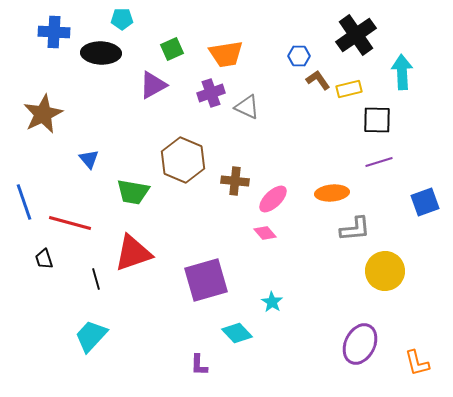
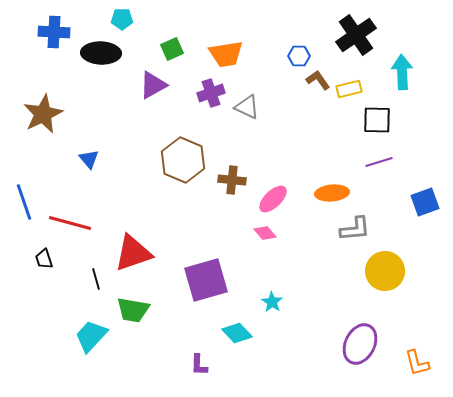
brown cross: moved 3 px left, 1 px up
green trapezoid: moved 118 px down
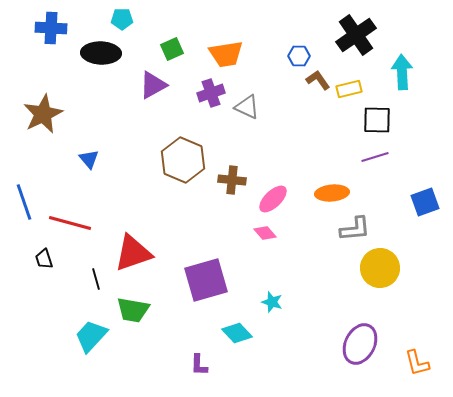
blue cross: moved 3 px left, 4 px up
purple line: moved 4 px left, 5 px up
yellow circle: moved 5 px left, 3 px up
cyan star: rotated 15 degrees counterclockwise
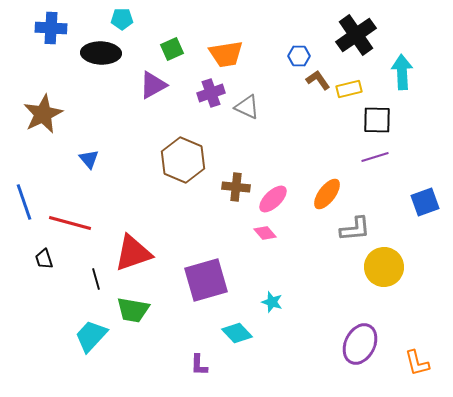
brown cross: moved 4 px right, 7 px down
orange ellipse: moved 5 px left, 1 px down; rotated 48 degrees counterclockwise
yellow circle: moved 4 px right, 1 px up
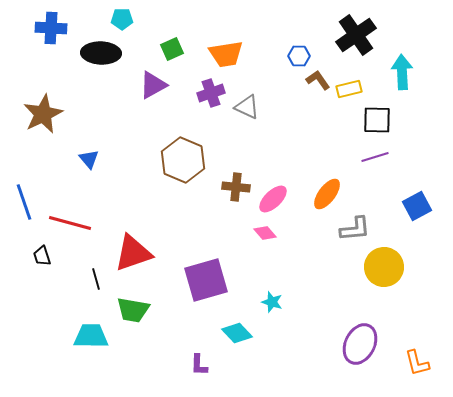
blue square: moved 8 px left, 4 px down; rotated 8 degrees counterclockwise
black trapezoid: moved 2 px left, 3 px up
cyan trapezoid: rotated 48 degrees clockwise
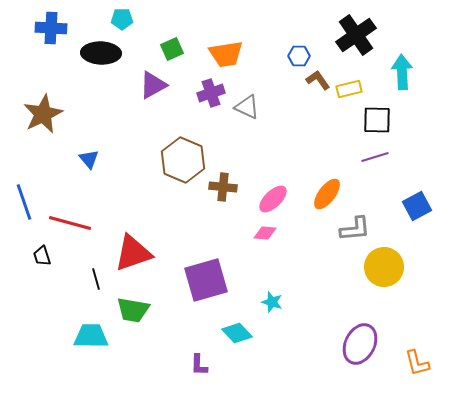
brown cross: moved 13 px left
pink diamond: rotated 45 degrees counterclockwise
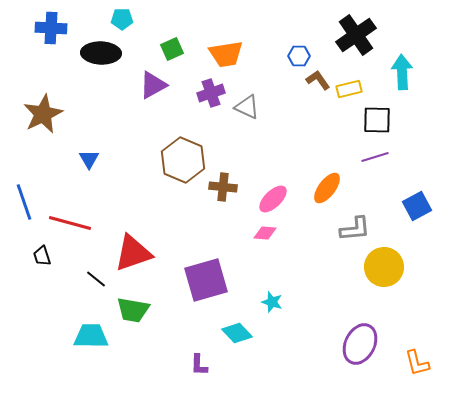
blue triangle: rotated 10 degrees clockwise
orange ellipse: moved 6 px up
black line: rotated 35 degrees counterclockwise
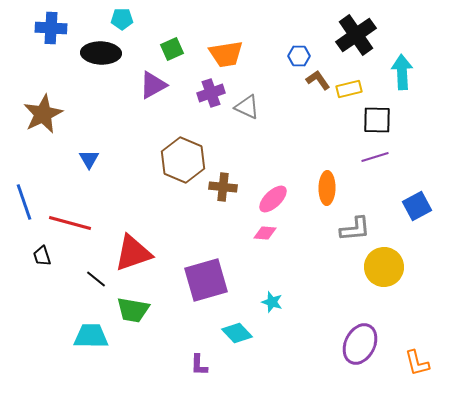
orange ellipse: rotated 36 degrees counterclockwise
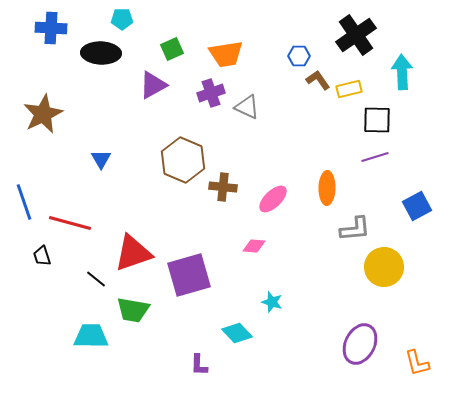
blue triangle: moved 12 px right
pink diamond: moved 11 px left, 13 px down
purple square: moved 17 px left, 5 px up
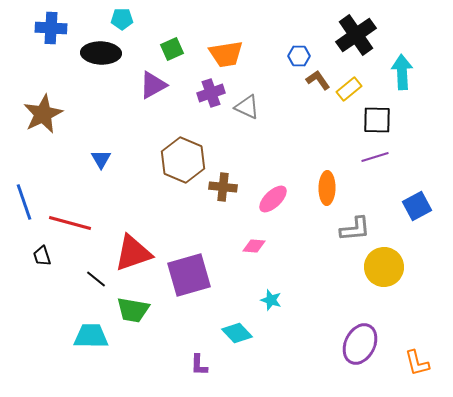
yellow rectangle: rotated 25 degrees counterclockwise
cyan star: moved 1 px left, 2 px up
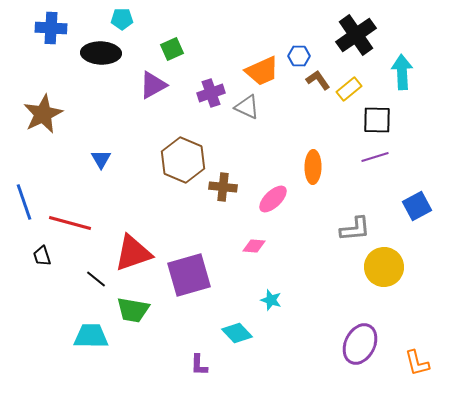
orange trapezoid: moved 36 px right, 17 px down; rotated 15 degrees counterclockwise
orange ellipse: moved 14 px left, 21 px up
